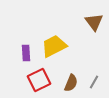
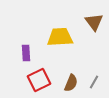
yellow trapezoid: moved 6 px right, 9 px up; rotated 24 degrees clockwise
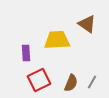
brown triangle: moved 7 px left, 2 px down; rotated 18 degrees counterclockwise
yellow trapezoid: moved 3 px left, 3 px down
gray line: moved 2 px left
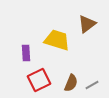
brown triangle: rotated 48 degrees clockwise
yellow trapezoid: rotated 20 degrees clockwise
gray line: moved 3 px down; rotated 32 degrees clockwise
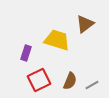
brown triangle: moved 2 px left
purple rectangle: rotated 21 degrees clockwise
brown semicircle: moved 1 px left, 2 px up
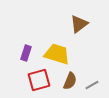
brown triangle: moved 6 px left
yellow trapezoid: moved 14 px down
red square: rotated 10 degrees clockwise
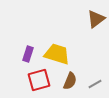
brown triangle: moved 17 px right, 5 px up
purple rectangle: moved 2 px right, 1 px down
gray line: moved 3 px right, 1 px up
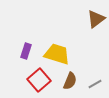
purple rectangle: moved 2 px left, 3 px up
red square: rotated 25 degrees counterclockwise
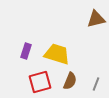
brown triangle: rotated 24 degrees clockwise
red square: moved 1 px right, 2 px down; rotated 25 degrees clockwise
gray line: moved 1 px right; rotated 40 degrees counterclockwise
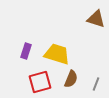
brown triangle: rotated 30 degrees clockwise
brown semicircle: moved 1 px right, 2 px up
